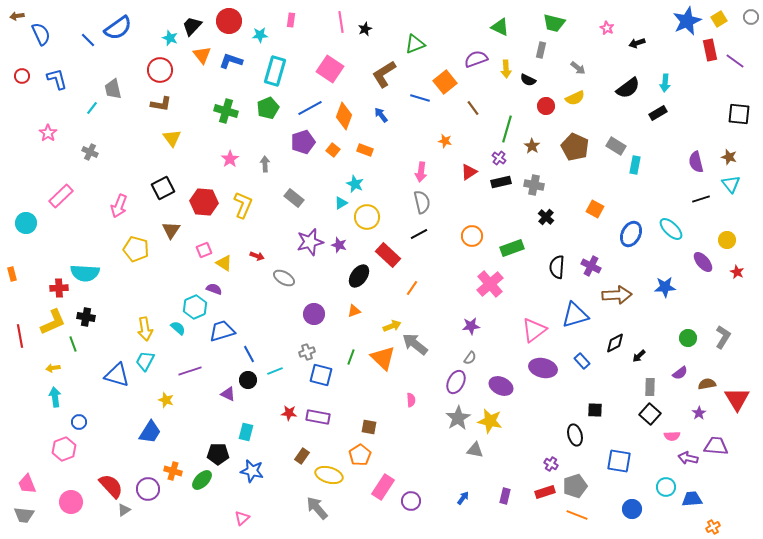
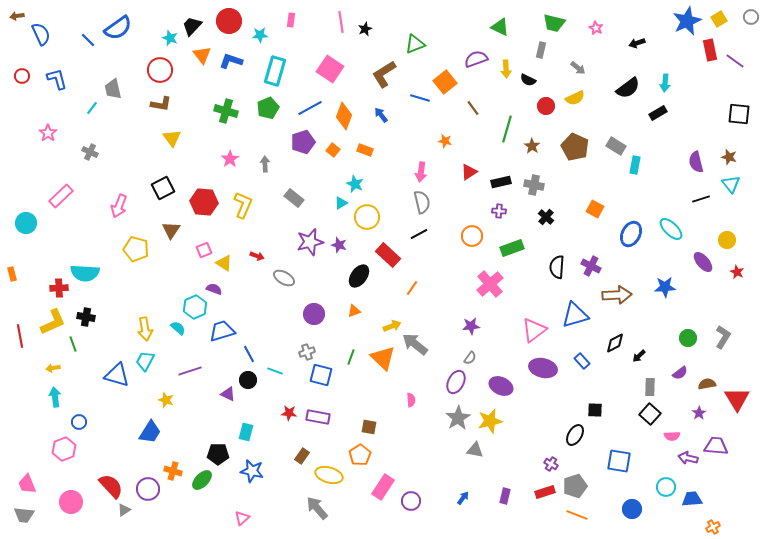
pink star at (607, 28): moved 11 px left
purple cross at (499, 158): moved 53 px down; rotated 32 degrees counterclockwise
cyan line at (275, 371): rotated 42 degrees clockwise
yellow star at (490, 421): rotated 25 degrees counterclockwise
black ellipse at (575, 435): rotated 45 degrees clockwise
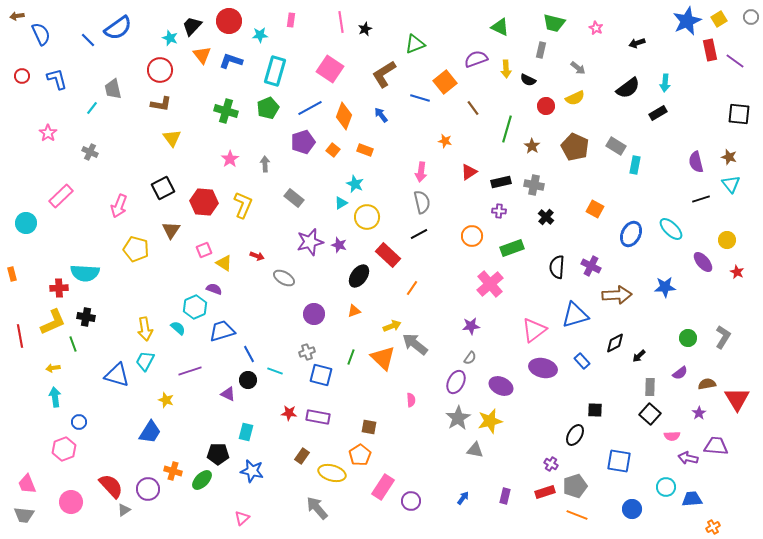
yellow ellipse at (329, 475): moved 3 px right, 2 px up
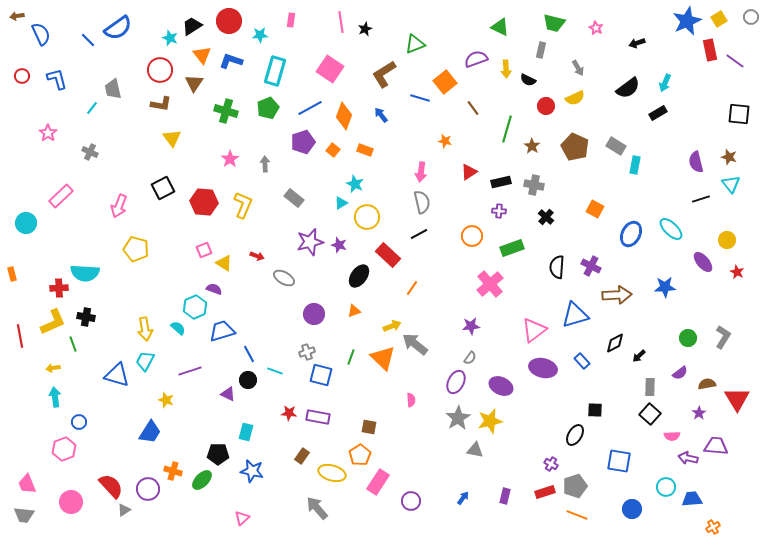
black trapezoid at (192, 26): rotated 15 degrees clockwise
gray arrow at (578, 68): rotated 21 degrees clockwise
cyan arrow at (665, 83): rotated 18 degrees clockwise
brown triangle at (171, 230): moved 23 px right, 147 px up
pink rectangle at (383, 487): moved 5 px left, 5 px up
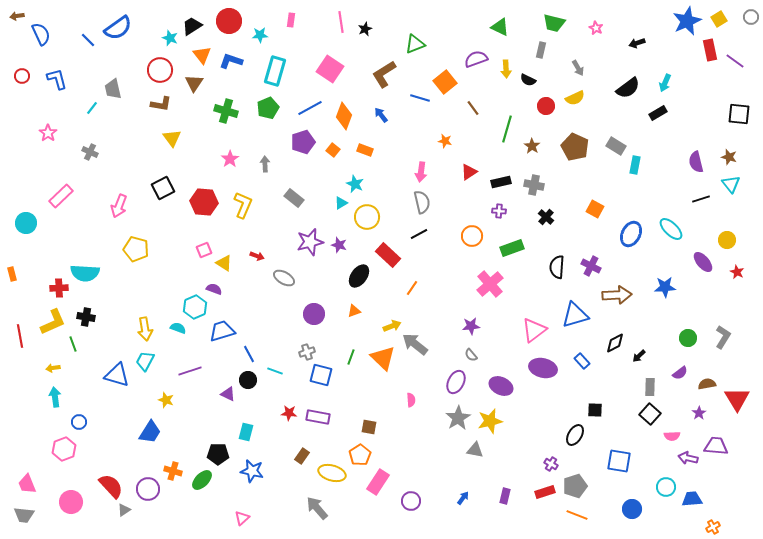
cyan semicircle at (178, 328): rotated 21 degrees counterclockwise
gray semicircle at (470, 358): moved 1 px right, 3 px up; rotated 104 degrees clockwise
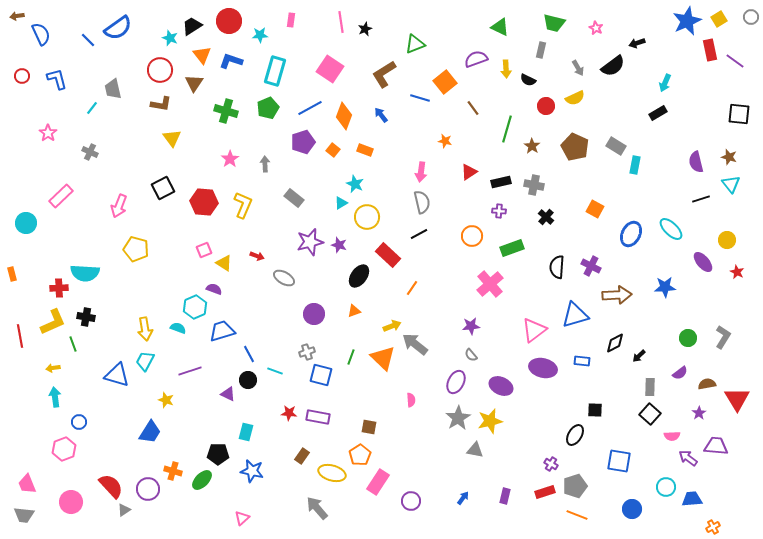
black semicircle at (628, 88): moved 15 px left, 22 px up
blue rectangle at (582, 361): rotated 42 degrees counterclockwise
purple arrow at (688, 458): rotated 24 degrees clockwise
